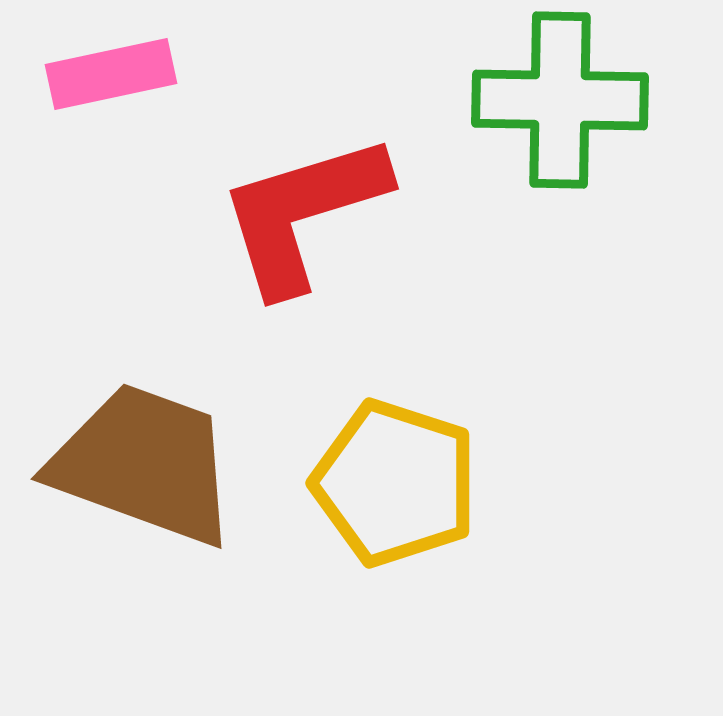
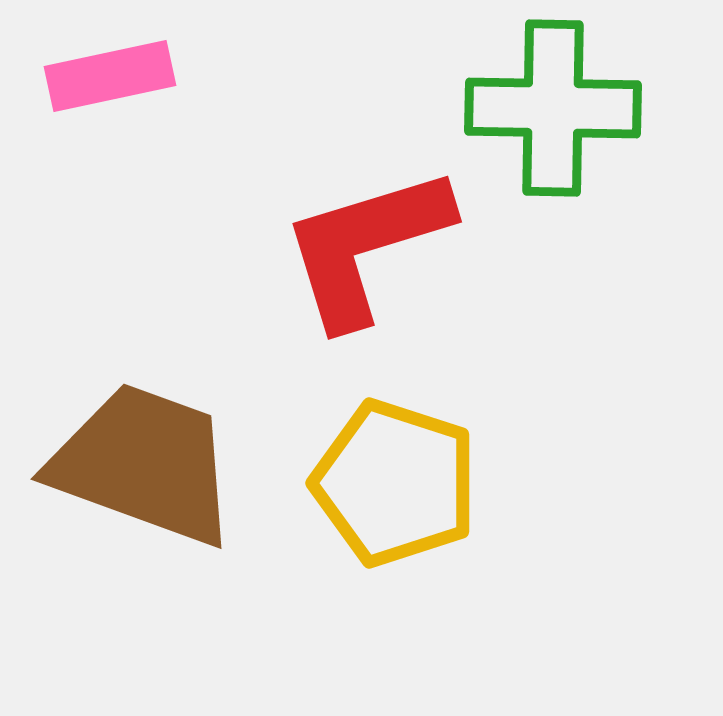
pink rectangle: moved 1 px left, 2 px down
green cross: moved 7 px left, 8 px down
red L-shape: moved 63 px right, 33 px down
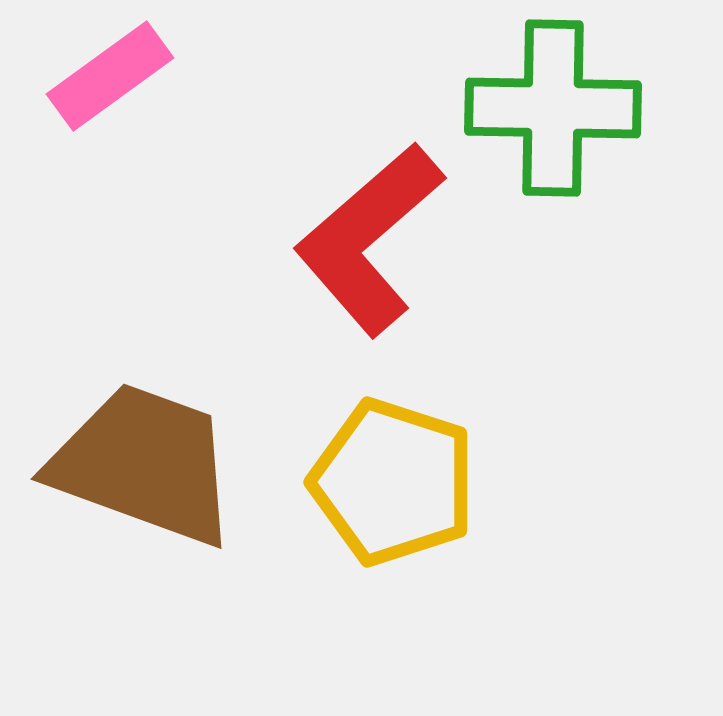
pink rectangle: rotated 24 degrees counterclockwise
red L-shape: moved 3 px right, 7 px up; rotated 24 degrees counterclockwise
yellow pentagon: moved 2 px left, 1 px up
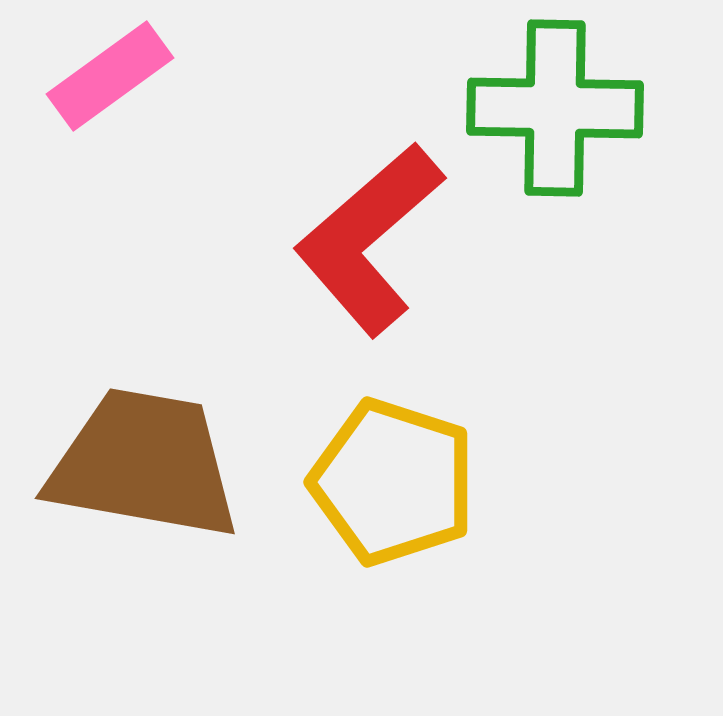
green cross: moved 2 px right
brown trapezoid: rotated 10 degrees counterclockwise
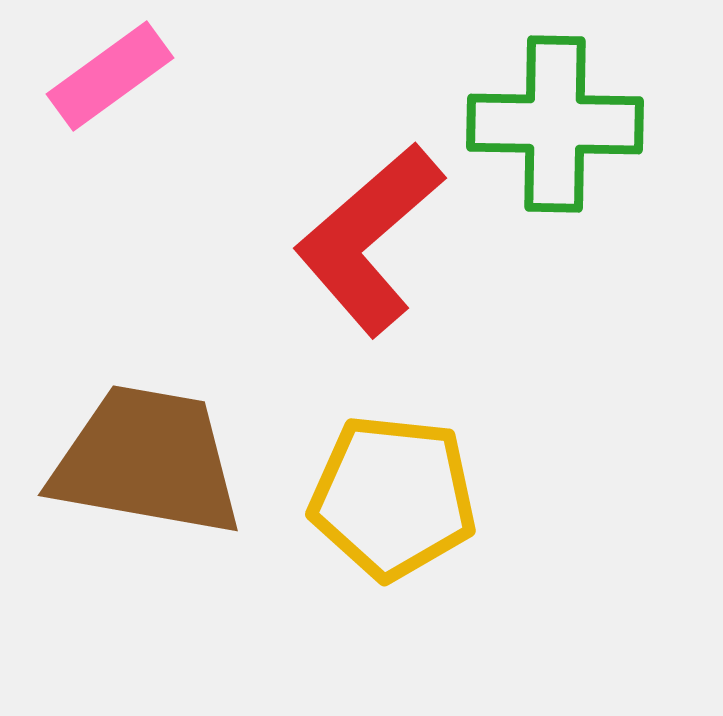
green cross: moved 16 px down
brown trapezoid: moved 3 px right, 3 px up
yellow pentagon: moved 15 px down; rotated 12 degrees counterclockwise
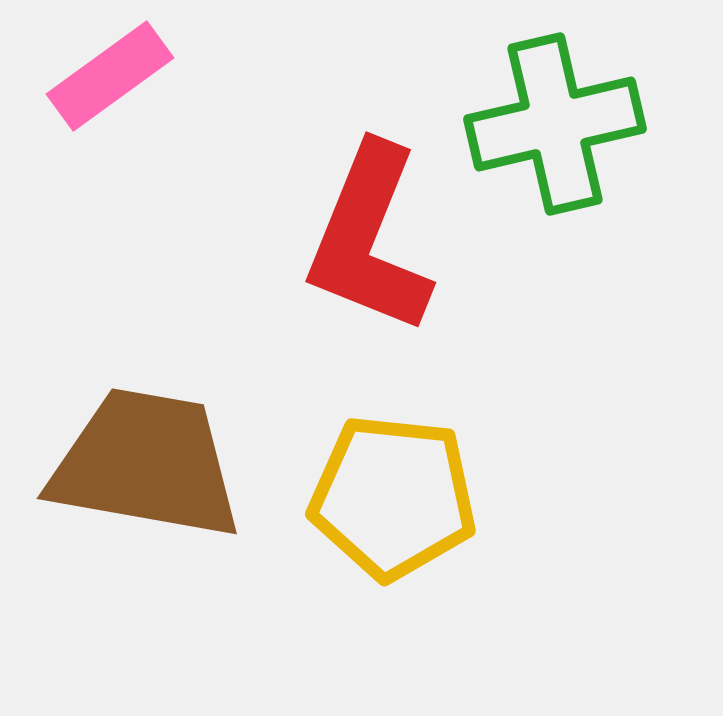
green cross: rotated 14 degrees counterclockwise
red L-shape: rotated 27 degrees counterclockwise
brown trapezoid: moved 1 px left, 3 px down
